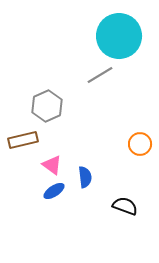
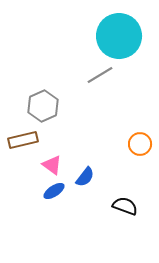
gray hexagon: moved 4 px left
blue semicircle: rotated 45 degrees clockwise
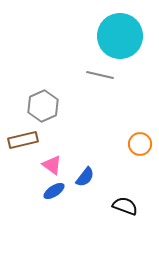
cyan circle: moved 1 px right
gray line: rotated 44 degrees clockwise
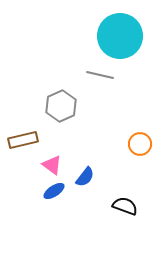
gray hexagon: moved 18 px right
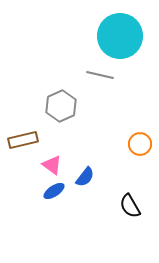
black semicircle: moved 5 px right; rotated 140 degrees counterclockwise
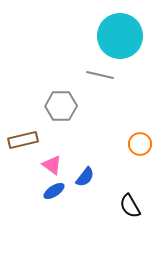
gray hexagon: rotated 24 degrees clockwise
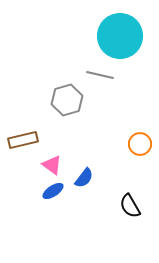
gray hexagon: moved 6 px right, 6 px up; rotated 16 degrees counterclockwise
blue semicircle: moved 1 px left, 1 px down
blue ellipse: moved 1 px left
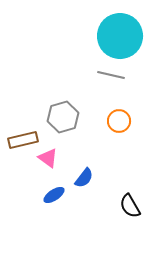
gray line: moved 11 px right
gray hexagon: moved 4 px left, 17 px down
orange circle: moved 21 px left, 23 px up
pink triangle: moved 4 px left, 7 px up
blue ellipse: moved 1 px right, 4 px down
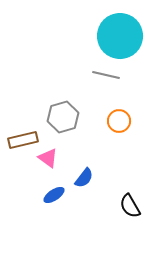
gray line: moved 5 px left
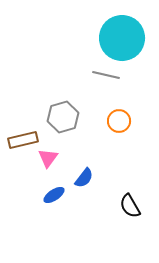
cyan circle: moved 2 px right, 2 px down
pink triangle: rotated 30 degrees clockwise
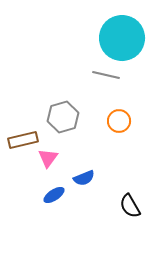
blue semicircle: rotated 30 degrees clockwise
